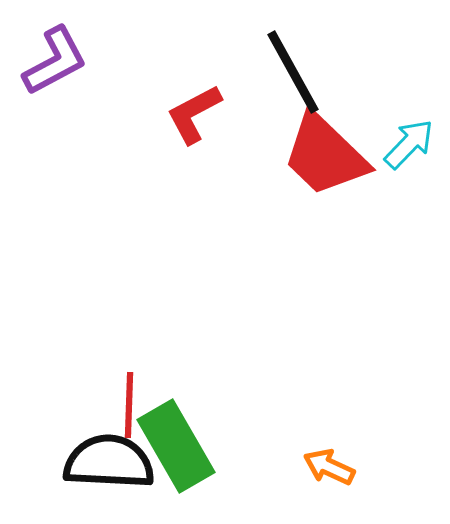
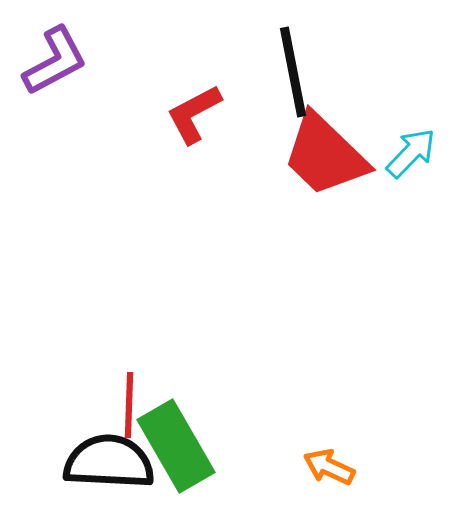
black line: rotated 18 degrees clockwise
cyan arrow: moved 2 px right, 9 px down
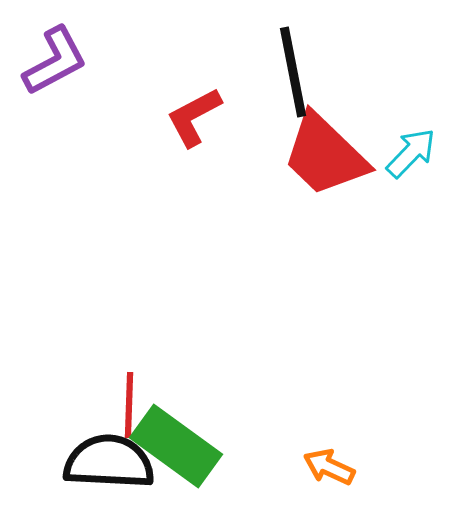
red L-shape: moved 3 px down
green rectangle: rotated 24 degrees counterclockwise
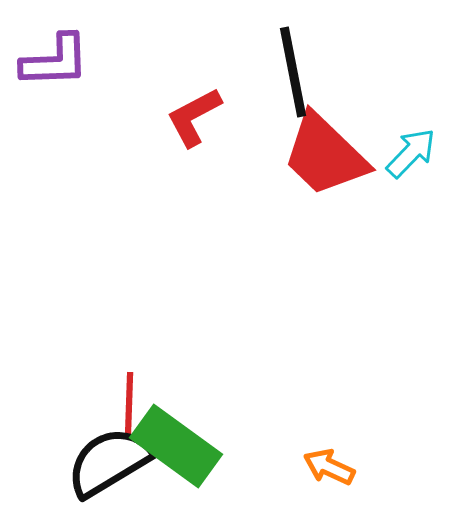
purple L-shape: rotated 26 degrees clockwise
black semicircle: rotated 34 degrees counterclockwise
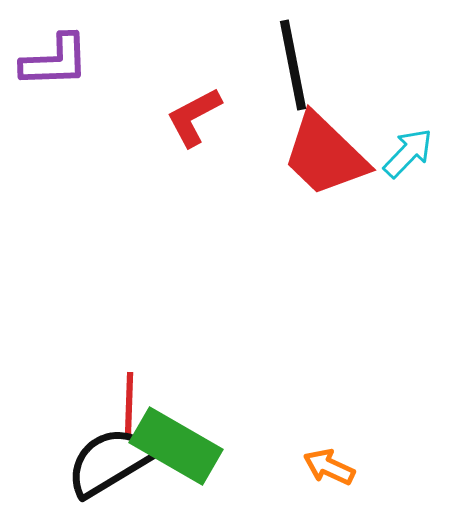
black line: moved 7 px up
cyan arrow: moved 3 px left
green rectangle: rotated 6 degrees counterclockwise
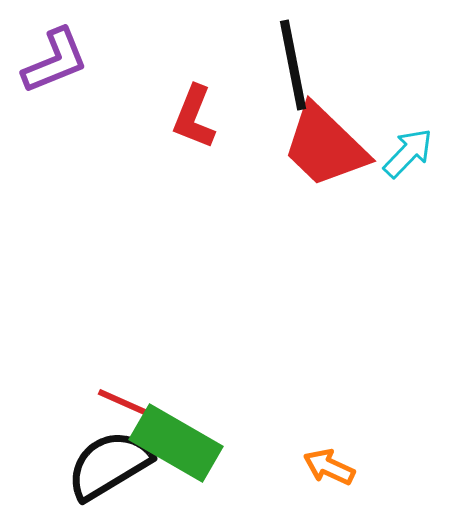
purple L-shape: rotated 20 degrees counterclockwise
red L-shape: rotated 40 degrees counterclockwise
red trapezoid: moved 9 px up
red line: rotated 68 degrees counterclockwise
green rectangle: moved 3 px up
black semicircle: moved 3 px down
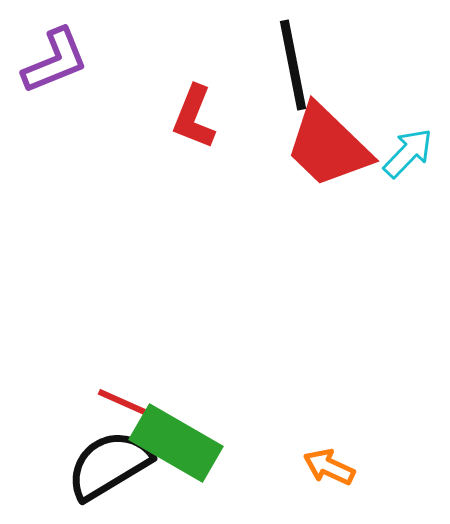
red trapezoid: moved 3 px right
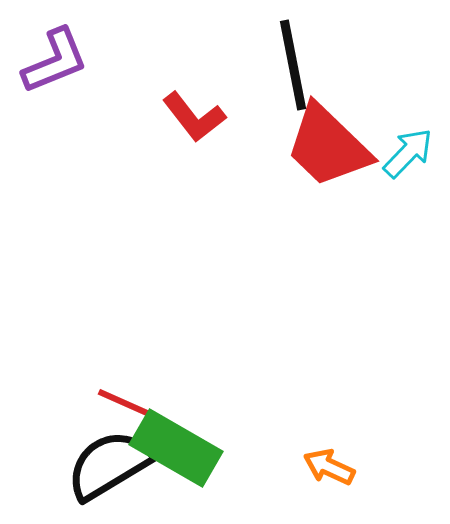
red L-shape: rotated 60 degrees counterclockwise
green rectangle: moved 5 px down
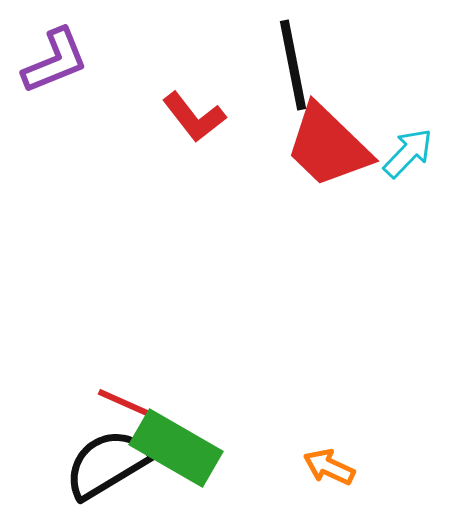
black semicircle: moved 2 px left, 1 px up
